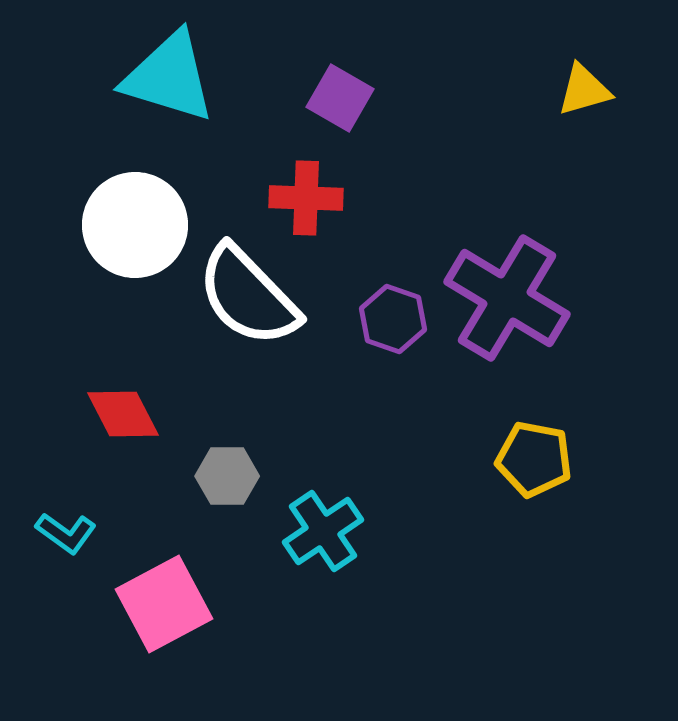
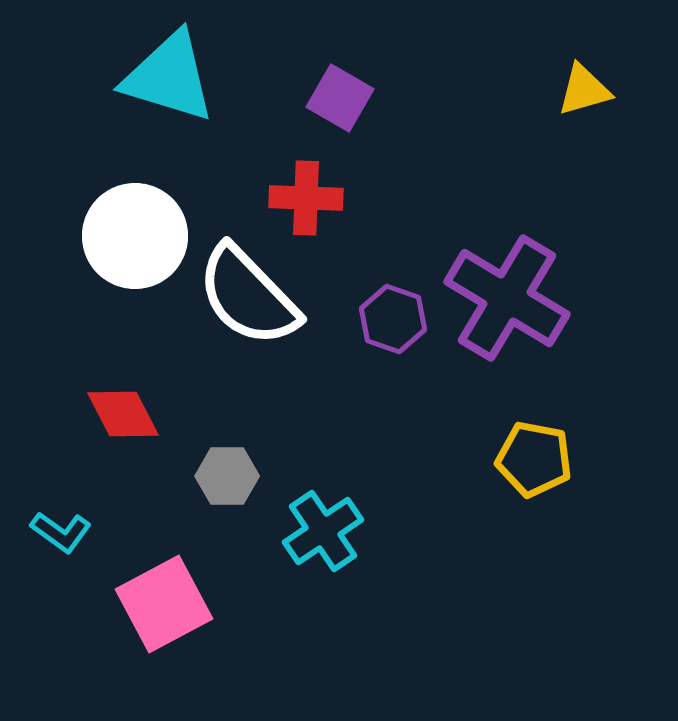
white circle: moved 11 px down
cyan L-shape: moved 5 px left, 1 px up
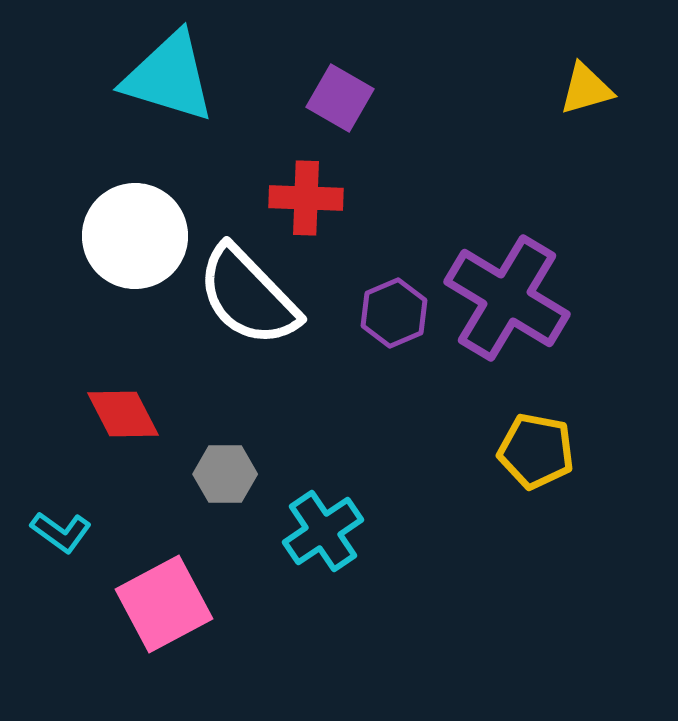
yellow triangle: moved 2 px right, 1 px up
purple hexagon: moved 1 px right, 6 px up; rotated 18 degrees clockwise
yellow pentagon: moved 2 px right, 8 px up
gray hexagon: moved 2 px left, 2 px up
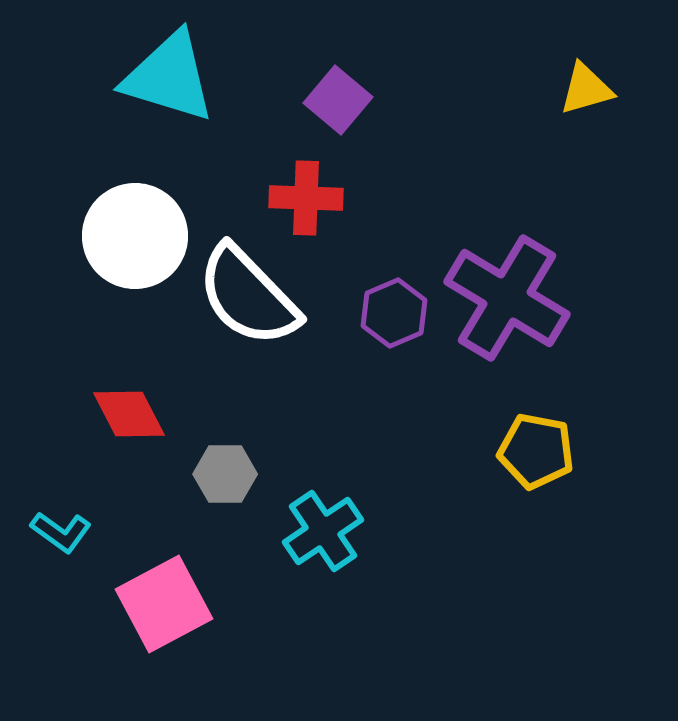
purple square: moved 2 px left, 2 px down; rotated 10 degrees clockwise
red diamond: moved 6 px right
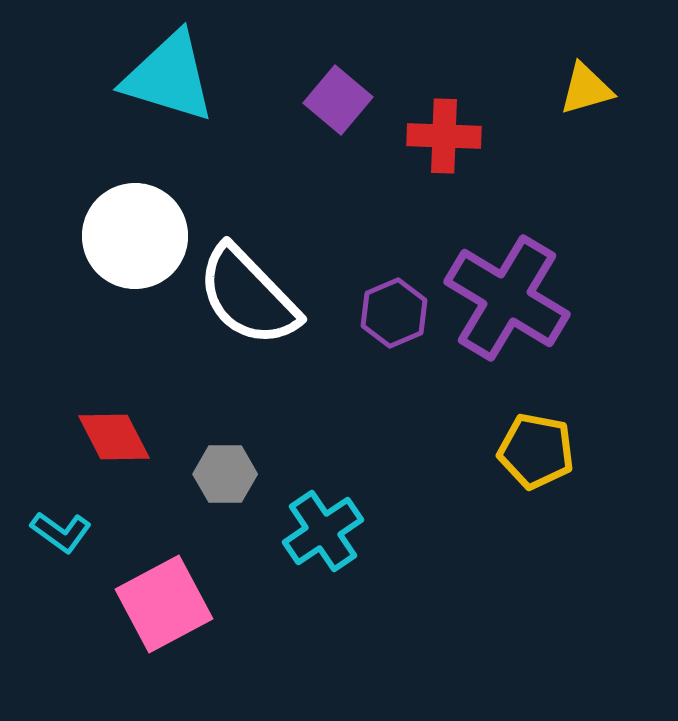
red cross: moved 138 px right, 62 px up
red diamond: moved 15 px left, 23 px down
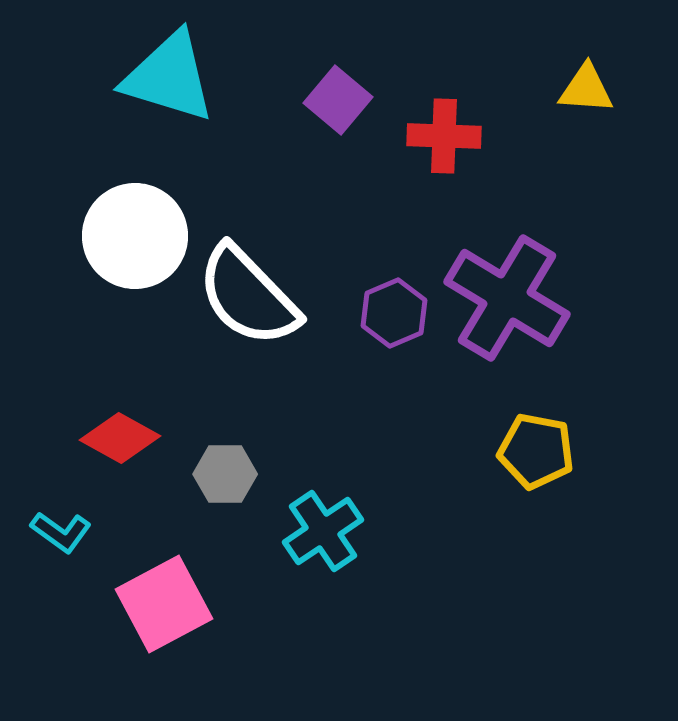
yellow triangle: rotated 20 degrees clockwise
red diamond: moved 6 px right, 1 px down; rotated 34 degrees counterclockwise
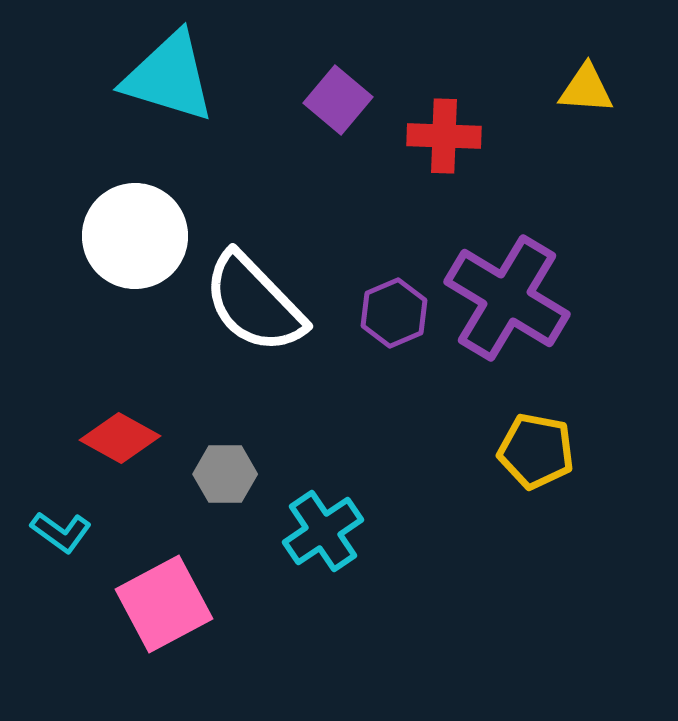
white semicircle: moved 6 px right, 7 px down
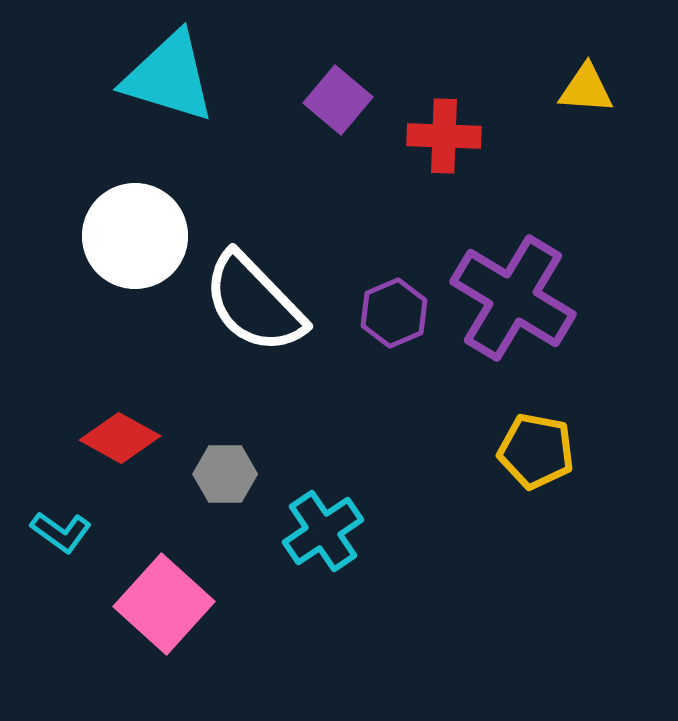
purple cross: moved 6 px right
pink square: rotated 20 degrees counterclockwise
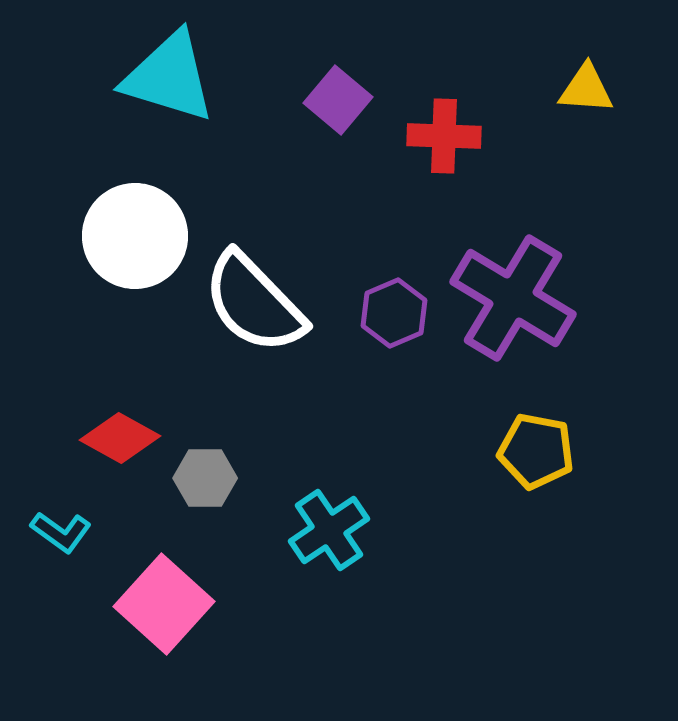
gray hexagon: moved 20 px left, 4 px down
cyan cross: moved 6 px right, 1 px up
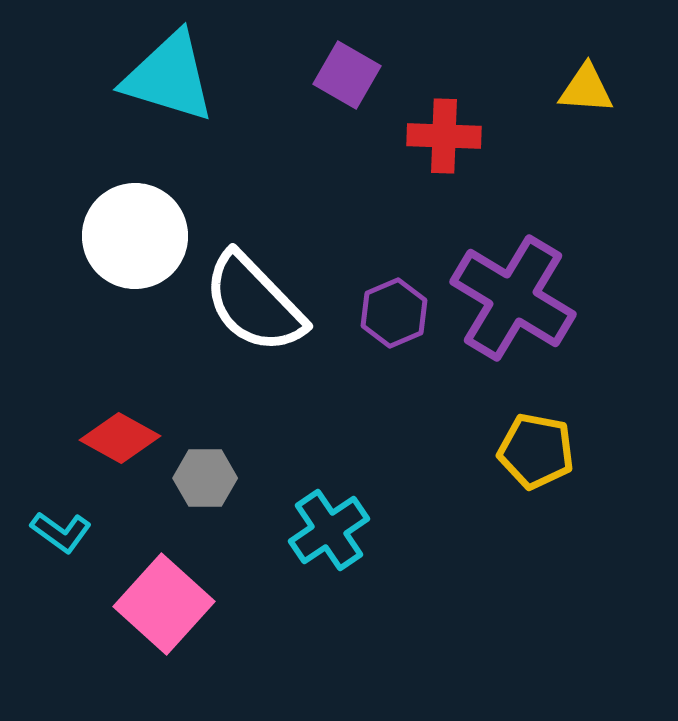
purple square: moved 9 px right, 25 px up; rotated 10 degrees counterclockwise
